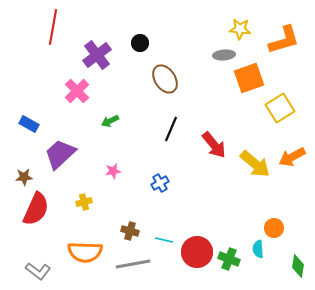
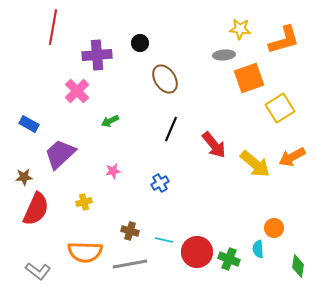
purple cross: rotated 32 degrees clockwise
gray line: moved 3 px left
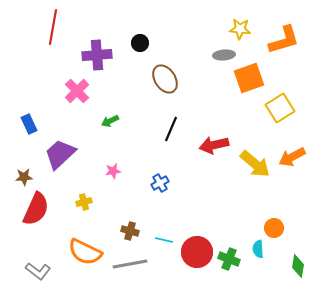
blue rectangle: rotated 36 degrees clockwise
red arrow: rotated 116 degrees clockwise
orange semicircle: rotated 24 degrees clockwise
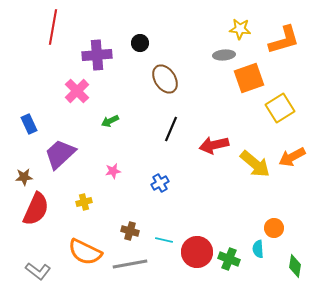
green diamond: moved 3 px left
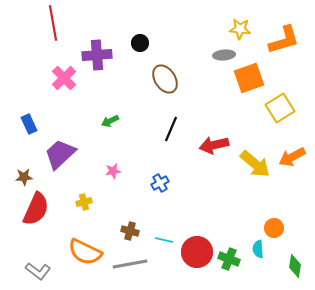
red line: moved 4 px up; rotated 20 degrees counterclockwise
pink cross: moved 13 px left, 13 px up
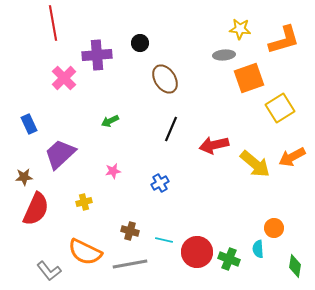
gray L-shape: moved 11 px right; rotated 15 degrees clockwise
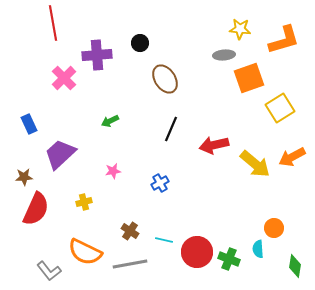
brown cross: rotated 18 degrees clockwise
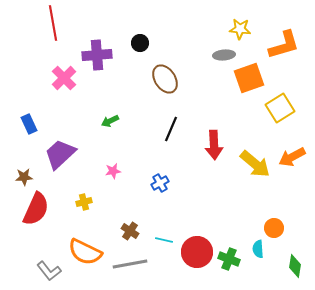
orange L-shape: moved 5 px down
red arrow: rotated 80 degrees counterclockwise
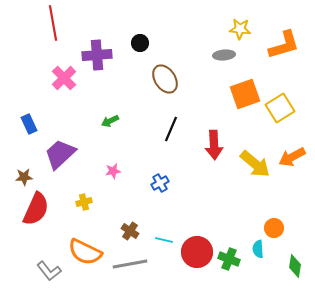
orange square: moved 4 px left, 16 px down
